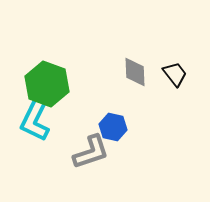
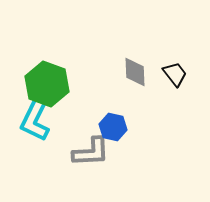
gray L-shape: rotated 15 degrees clockwise
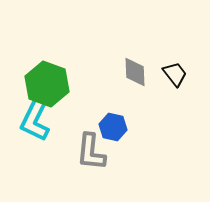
gray L-shape: rotated 99 degrees clockwise
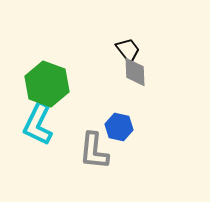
black trapezoid: moved 47 px left, 24 px up
cyan L-shape: moved 3 px right, 4 px down
blue hexagon: moved 6 px right
gray L-shape: moved 3 px right, 1 px up
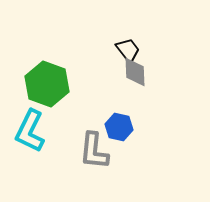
cyan L-shape: moved 8 px left, 7 px down
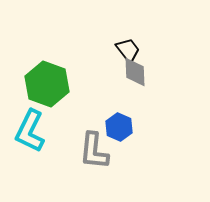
blue hexagon: rotated 12 degrees clockwise
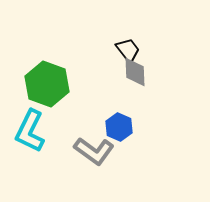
gray L-shape: rotated 60 degrees counterclockwise
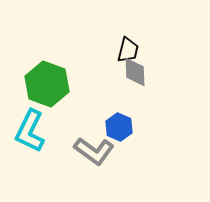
black trapezoid: rotated 52 degrees clockwise
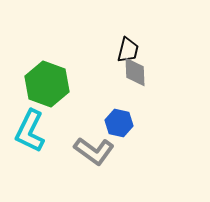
blue hexagon: moved 4 px up; rotated 12 degrees counterclockwise
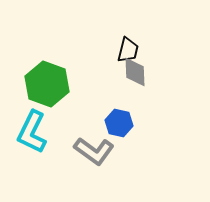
cyan L-shape: moved 2 px right, 1 px down
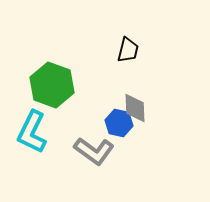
gray diamond: moved 36 px down
green hexagon: moved 5 px right, 1 px down
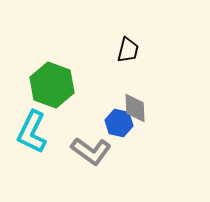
gray L-shape: moved 3 px left
